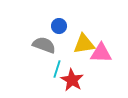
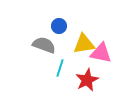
pink triangle: rotated 10 degrees clockwise
cyan line: moved 3 px right, 1 px up
red star: moved 15 px right; rotated 15 degrees clockwise
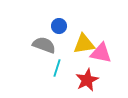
cyan line: moved 3 px left
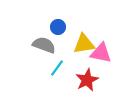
blue circle: moved 1 px left, 1 px down
cyan line: rotated 18 degrees clockwise
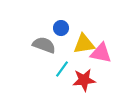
blue circle: moved 3 px right, 1 px down
cyan line: moved 5 px right, 1 px down
red star: moved 3 px left; rotated 20 degrees clockwise
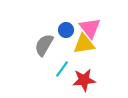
blue circle: moved 5 px right, 2 px down
gray semicircle: rotated 80 degrees counterclockwise
pink triangle: moved 11 px left, 25 px up; rotated 40 degrees clockwise
